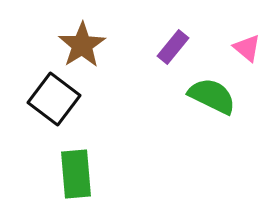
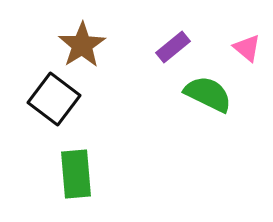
purple rectangle: rotated 12 degrees clockwise
green semicircle: moved 4 px left, 2 px up
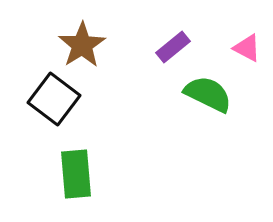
pink triangle: rotated 12 degrees counterclockwise
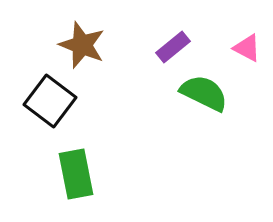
brown star: rotated 18 degrees counterclockwise
green semicircle: moved 4 px left, 1 px up
black square: moved 4 px left, 2 px down
green rectangle: rotated 6 degrees counterclockwise
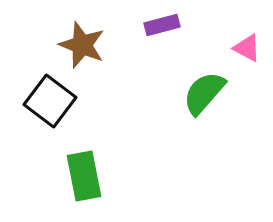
purple rectangle: moved 11 px left, 22 px up; rotated 24 degrees clockwise
green semicircle: rotated 75 degrees counterclockwise
green rectangle: moved 8 px right, 2 px down
